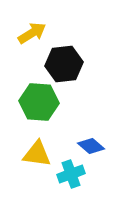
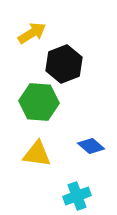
black hexagon: rotated 15 degrees counterclockwise
cyan cross: moved 6 px right, 22 px down
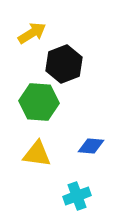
blue diamond: rotated 36 degrees counterclockwise
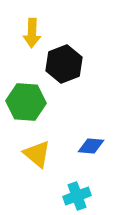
yellow arrow: rotated 124 degrees clockwise
green hexagon: moved 13 px left
yellow triangle: rotated 32 degrees clockwise
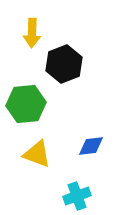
green hexagon: moved 2 px down; rotated 9 degrees counterclockwise
blue diamond: rotated 12 degrees counterclockwise
yellow triangle: rotated 20 degrees counterclockwise
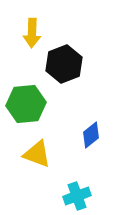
blue diamond: moved 11 px up; rotated 32 degrees counterclockwise
